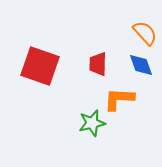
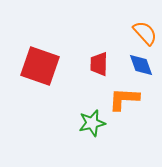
red trapezoid: moved 1 px right
orange L-shape: moved 5 px right
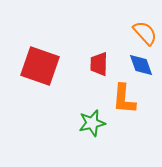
orange L-shape: rotated 88 degrees counterclockwise
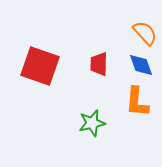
orange L-shape: moved 13 px right, 3 px down
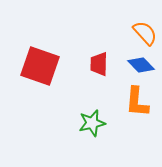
blue diamond: rotated 24 degrees counterclockwise
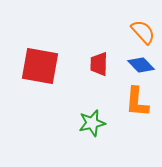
orange semicircle: moved 2 px left, 1 px up
red square: rotated 9 degrees counterclockwise
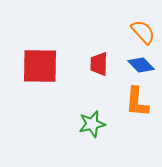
red square: rotated 9 degrees counterclockwise
green star: moved 1 px down
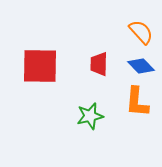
orange semicircle: moved 2 px left
blue diamond: moved 1 px down
green star: moved 2 px left, 8 px up
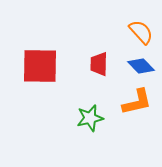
orange L-shape: rotated 108 degrees counterclockwise
green star: moved 2 px down
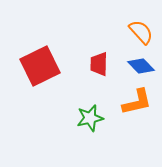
red square: rotated 27 degrees counterclockwise
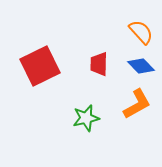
orange L-shape: moved 2 px down; rotated 16 degrees counterclockwise
green star: moved 4 px left
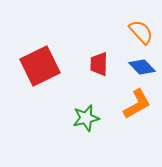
blue diamond: moved 1 px right, 1 px down
